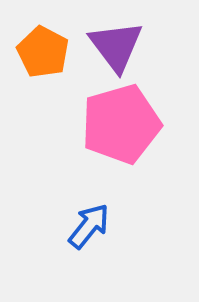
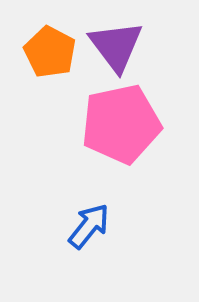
orange pentagon: moved 7 px right
pink pentagon: rotated 4 degrees clockwise
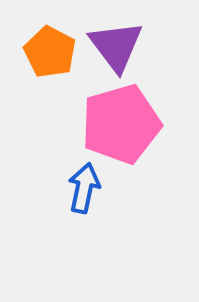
pink pentagon: rotated 4 degrees counterclockwise
blue arrow: moved 5 px left, 38 px up; rotated 27 degrees counterclockwise
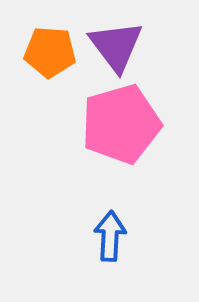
orange pentagon: rotated 24 degrees counterclockwise
blue arrow: moved 26 px right, 48 px down; rotated 9 degrees counterclockwise
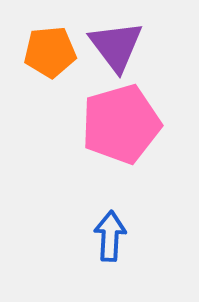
orange pentagon: rotated 9 degrees counterclockwise
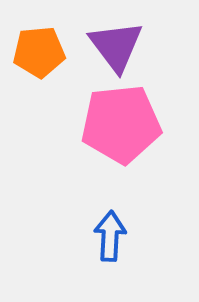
orange pentagon: moved 11 px left
pink pentagon: rotated 10 degrees clockwise
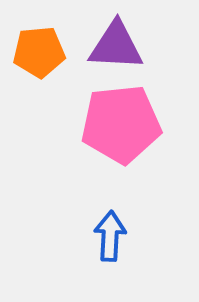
purple triangle: rotated 50 degrees counterclockwise
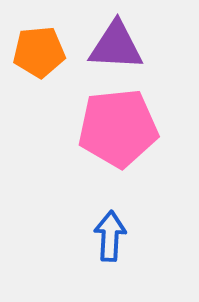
pink pentagon: moved 3 px left, 4 px down
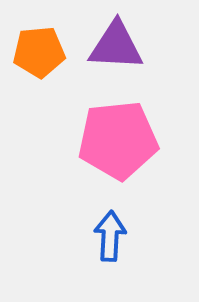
pink pentagon: moved 12 px down
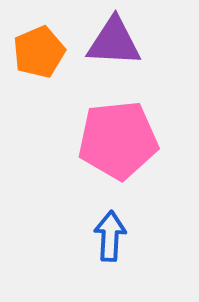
purple triangle: moved 2 px left, 4 px up
orange pentagon: rotated 18 degrees counterclockwise
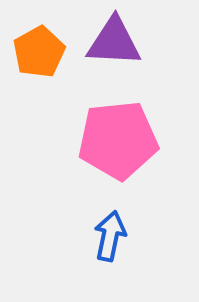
orange pentagon: rotated 6 degrees counterclockwise
blue arrow: rotated 9 degrees clockwise
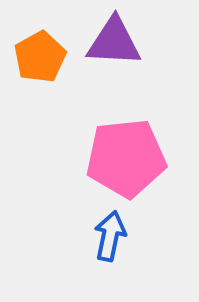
orange pentagon: moved 1 px right, 5 px down
pink pentagon: moved 8 px right, 18 px down
